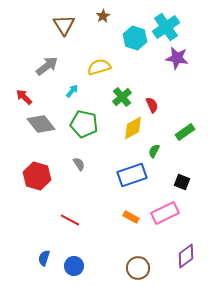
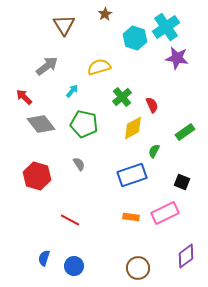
brown star: moved 2 px right, 2 px up
orange rectangle: rotated 21 degrees counterclockwise
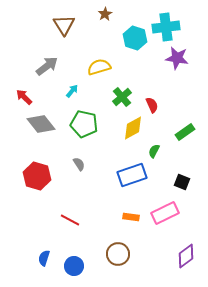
cyan cross: rotated 28 degrees clockwise
brown circle: moved 20 px left, 14 px up
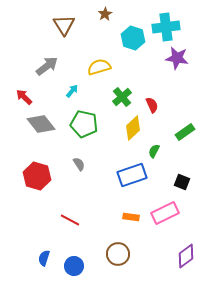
cyan hexagon: moved 2 px left
yellow diamond: rotated 15 degrees counterclockwise
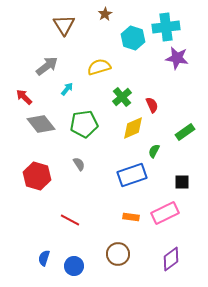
cyan arrow: moved 5 px left, 2 px up
green pentagon: rotated 20 degrees counterclockwise
yellow diamond: rotated 20 degrees clockwise
black square: rotated 21 degrees counterclockwise
purple diamond: moved 15 px left, 3 px down
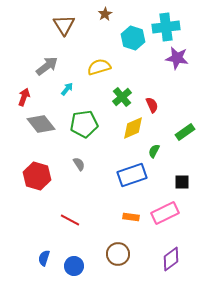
red arrow: rotated 66 degrees clockwise
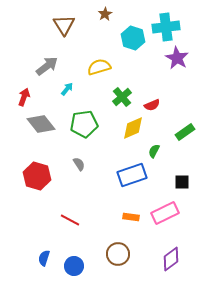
purple star: rotated 20 degrees clockwise
red semicircle: rotated 91 degrees clockwise
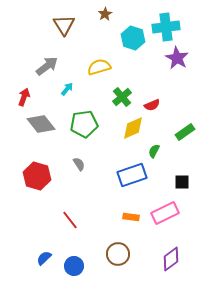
red line: rotated 24 degrees clockwise
blue semicircle: rotated 28 degrees clockwise
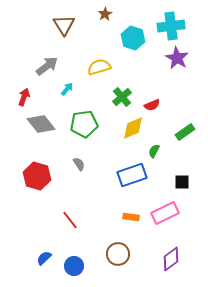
cyan cross: moved 5 px right, 1 px up
